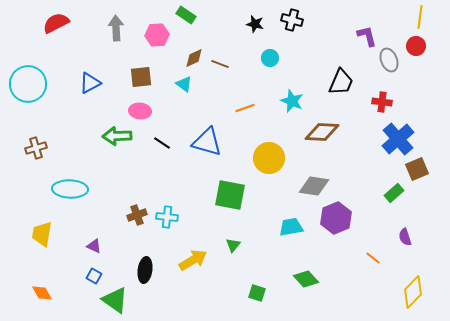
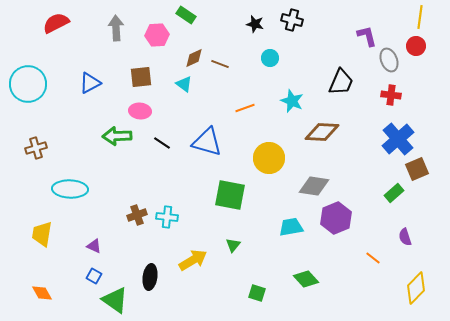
red cross at (382, 102): moved 9 px right, 7 px up
black ellipse at (145, 270): moved 5 px right, 7 px down
yellow diamond at (413, 292): moved 3 px right, 4 px up
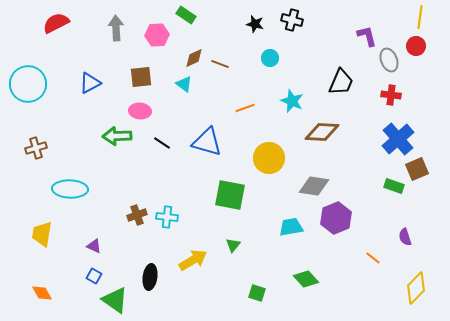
green rectangle at (394, 193): moved 7 px up; rotated 60 degrees clockwise
